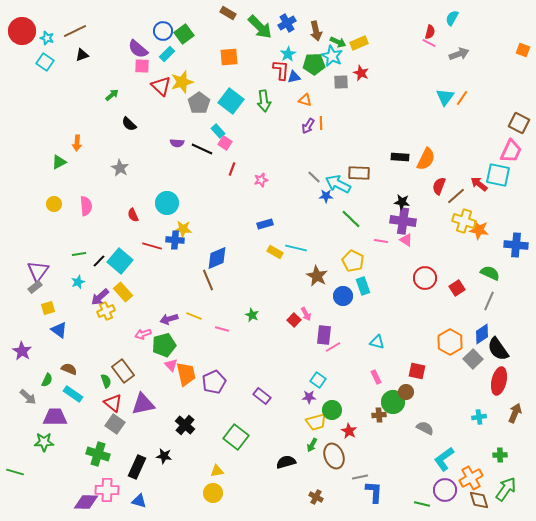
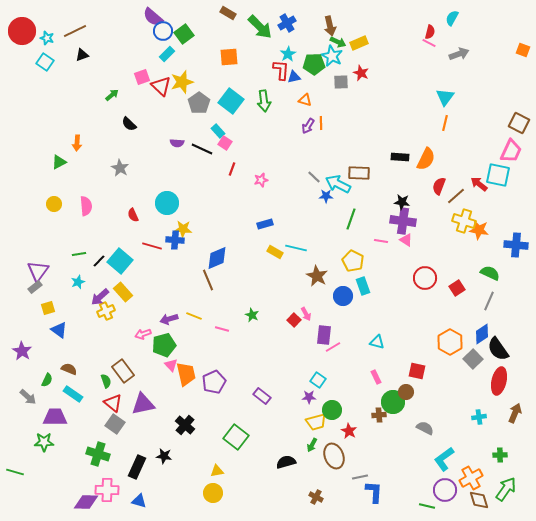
brown arrow at (316, 31): moved 14 px right, 5 px up
purple semicircle at (138, 49): moved 15 px right, 32 px up
pink square at (142, 66): moved 11 px down; rotated 21 degrees counterclockwise
orange line at (462, 98): moved 17 px left, 25 px down; rotated 21 degrees counterclockwise
green line at (351, 219): rotated 65 degrees clockwise
green line at (422, 504): moved 5 px right, 2 px down
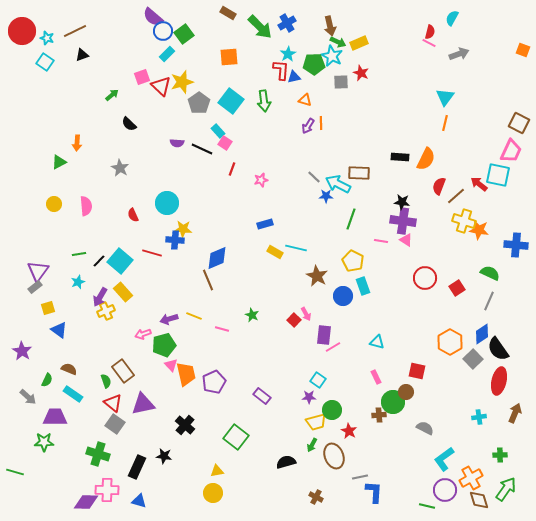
red line at (152, 246): moved 7 px down
purple arrow at (100, 297): rotated 18 degrees counterclockwise
